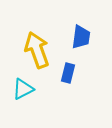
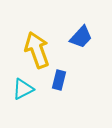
blue trapezoid: rotated 35 degrees clockwise
blue rectangle: moved 9 px left, 7 px down
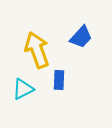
blue rectangle: rotated 12 degrees counterclockwise
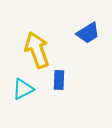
blue trapezoid: moved 7 px right, 4 px up; rotated 15 degrees clockwise
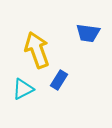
blue trapezoid: rotated 40 degrees clockwise
blue rectangle: rotated 30 degrees clockwise
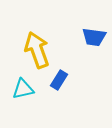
blue trapezoid: moved 6 px right, 4 px down
cyan triangle: rotated 15 degrees clockwise
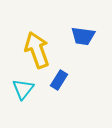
blue trapezoid: moved 11 px left, 1 px up
cyan triangle: rotated 40 degrees counterclockwise
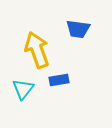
blue trapezoid: moved 5 px left, 7 px up
blue rectangle: rotated 48 degrees clockwise
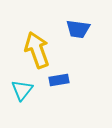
cyan triangle: moved 1 px left, 1 px down
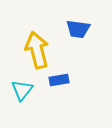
yellow arrow: rotated 6 degrees clockwise
